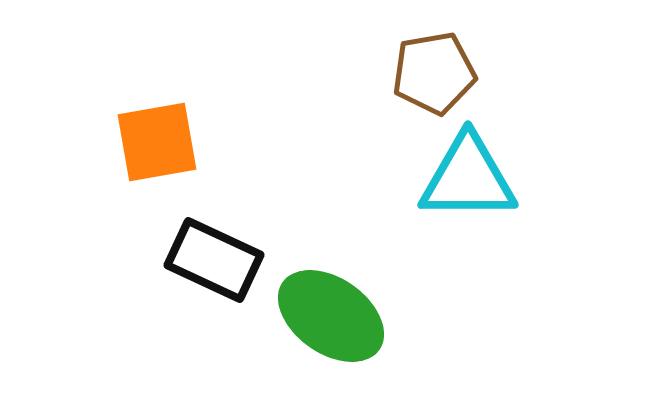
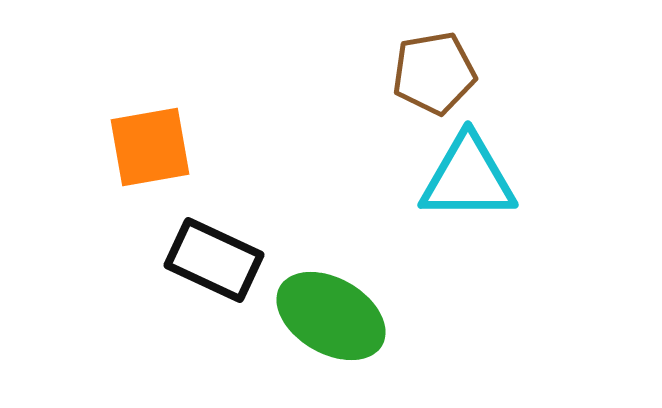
orange square: moved 7 px left, 5 px down
green ellipse: rotated 5 degrees counterclockwise
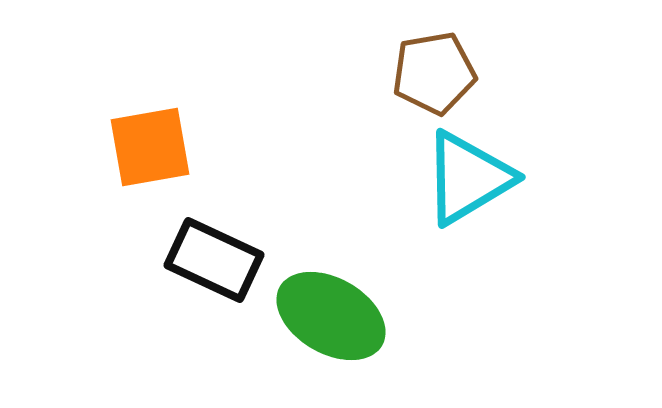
cyan triangle: rotated 31 degrees counterclockwise
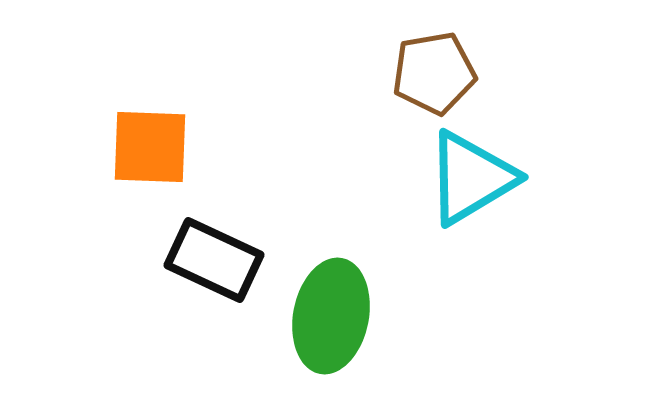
orange square: rotated 12 degrees clockwise
cyan triangle: moved 3 px right
green ellipse: rotated 71 degrees clockwise
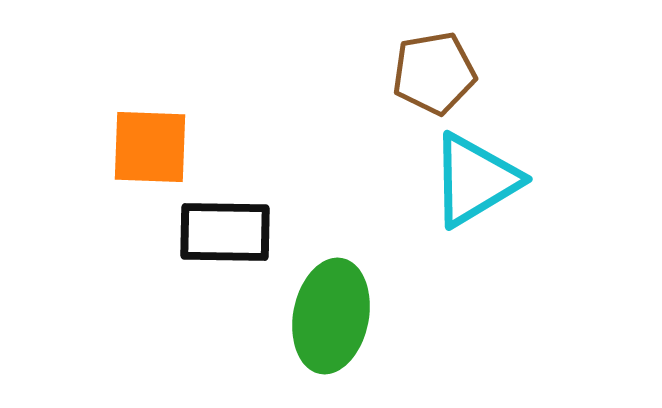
cyan triangle: moved 4 px right, 2 px down
black rectangle: moved 11 px right, 28 px up; rotated 24 degrees counterclockwise
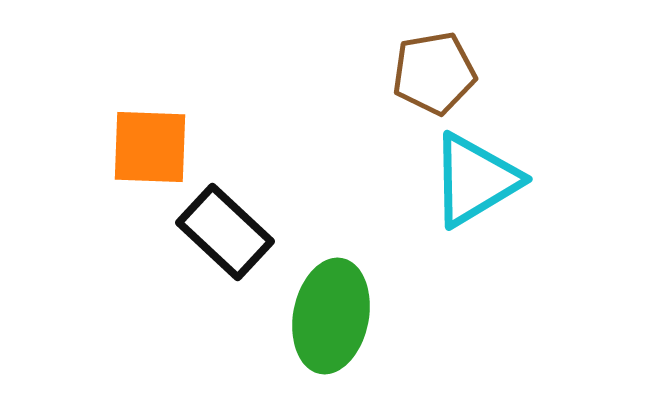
black rectangle: rotated 42 degrees clockwise
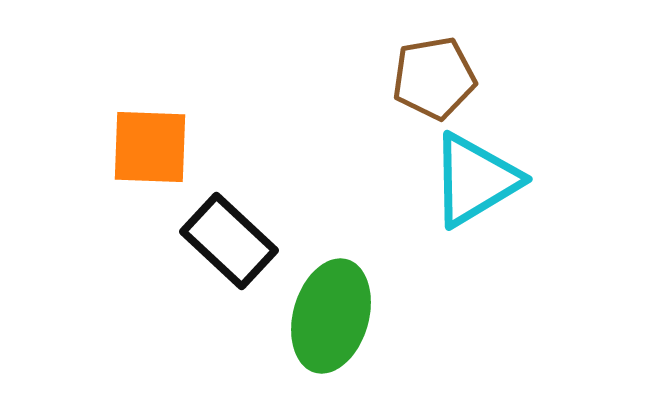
brown pentagon: moved 5 px down
black rectangle: moved 4 px right, 9 px down
green ellipse: rotated 5 degrees clockwise
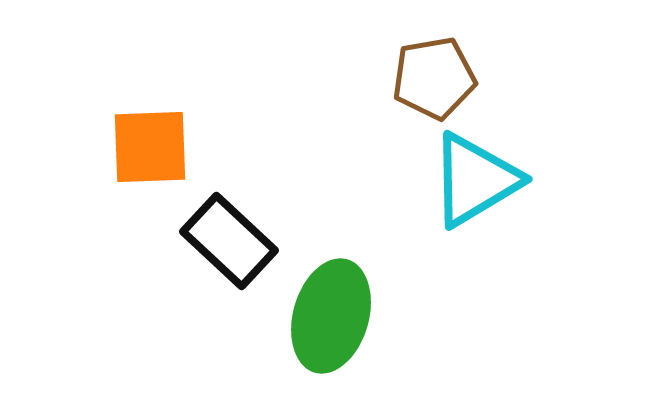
orange square: rotated 4 degrees counterclockwise
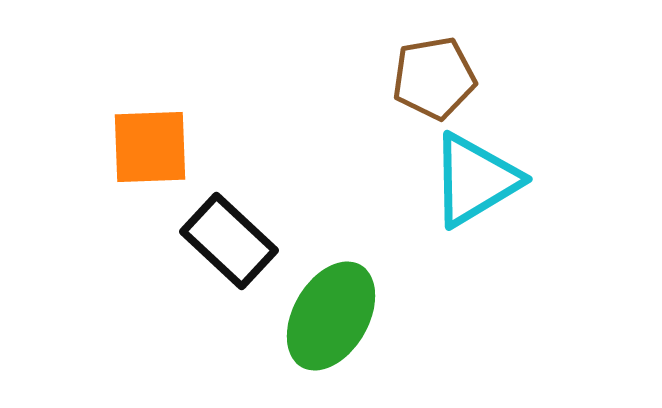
green ellipse: rotated 14 degrees clockwise
